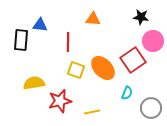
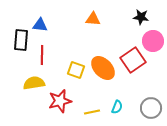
red line: moved 26 px left, 13 px down
cyan semicircle: moved 10 px left, 14 px down
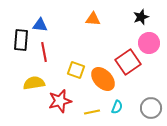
black star: rotated 28 degrees counterclockwise
pink circle: moved 4 px left, 2 px down
red line: moved 2 px right, 3 px up; rotated 12 degrees counterclockwise
red square: moved 5 px left, 2 px down
orange ellipse: moved 11 px down
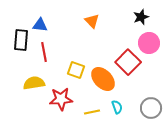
orange triangle: moved 1 px left, 2 px down; rotated 42 degrees clockwise
red square: rotated 10 degrees counterclockwise
red star: moved 1 px right, 2 px up; rotated 10 degrees clockwise
cyan semicircle: rotated 40 degrees counterclockwise
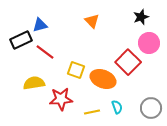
blue triangle: rotated 21 degrees counterclockwise
black rectangle: rotated 60 degrees clockwise
red line: moved 1 px right; rotated 42 degrees counterclockwise
orange ellipse: rotated 25 degrees counterclockwise
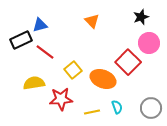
yellow square: moved 3 px left; rotated 30 degrees clockwise
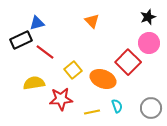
black star: moved 7 px right
blue triangle: moved 3 px left, 2 px up
cyan semicircle: moved 1 px up
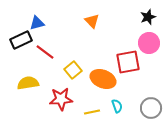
red square: rotated 35 degrees clockwise
yellow semicircle: moved 6 px left
